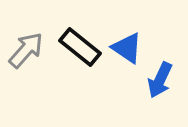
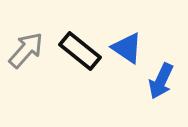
black rectangle: moved 4 px down
blue arrow: moved 1 px right, 1 px down
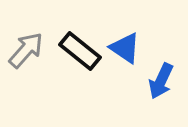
blue triangle: moved 2 px left
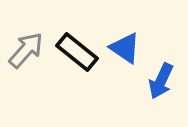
black rectangle: moved 3 px left, 1 px down
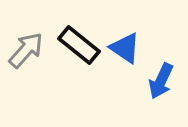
black rectangle: moved 2 px right, 7 px up
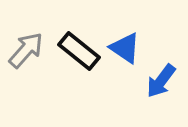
black rectangle: moved 6 px down
blue arrow: rotated 12 degrees clockwise
